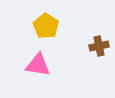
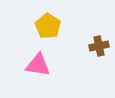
yellow pentagon: moved 2 px right
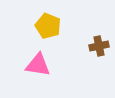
yellow pentagon: rotated 10 degrees counterclockwise
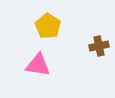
yellow pentagon: rotated 10 degrees clockwise
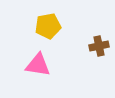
yellow pentagon: rotated 30 degrees clockwise
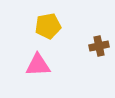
pink triangle: rotated 12 degrees counterclockwise
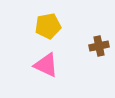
pink triangle: moved 8 px right; rotated 28 degrees clockwise
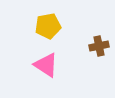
pink triangle: rotated 8 degrees clockwise
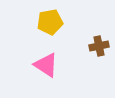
yellow pentagon: moved 2 px right, 4 px up
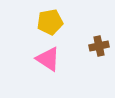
pink triangle: moved 2 px right, 6 px up
